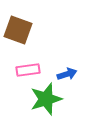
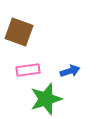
brown square: moved 1 px right, 2 px down
blue arrow: moved 3 px right, 3 px up
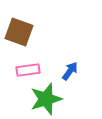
blue arrow: rotated 36 degrees counterclockwise
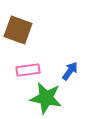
brown square: moved 1 px left, 2 px up
green star: moved 1 px up; rotated 28 degrees clockwise
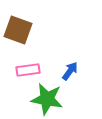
green star: moved 1 px right, 1 px down
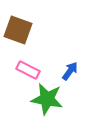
pink rectangle: rotated 35 degrees clockwise
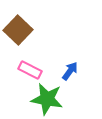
brown square: rotated 24 degrees clockwise
pink rectangle: moved 2 px right
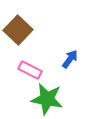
blue arrow: moved 12 px up
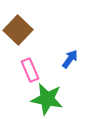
pink rectangle: rotated 40 degrees clockwise
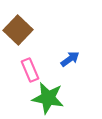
blue arrow: rotated 18 degrees clockwise
green star: moved 1 px right, 1 px up
